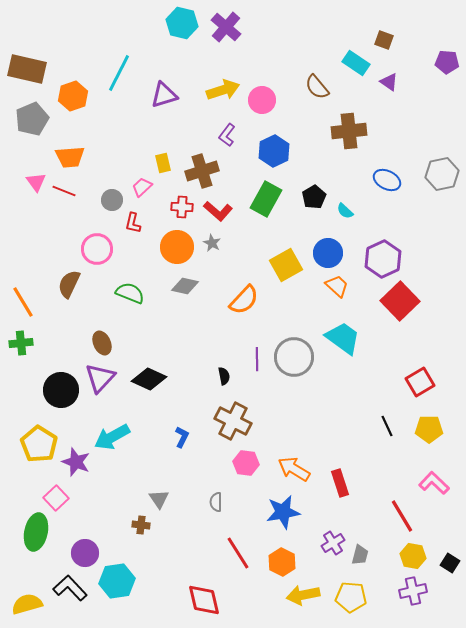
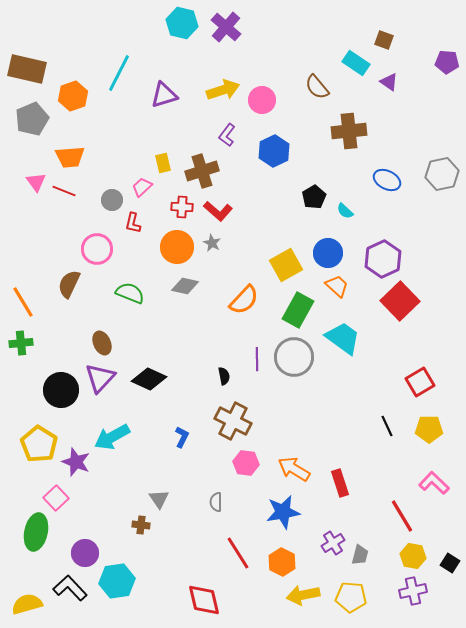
green rectangle at (266, 199): moved 32 px right, 111 px down
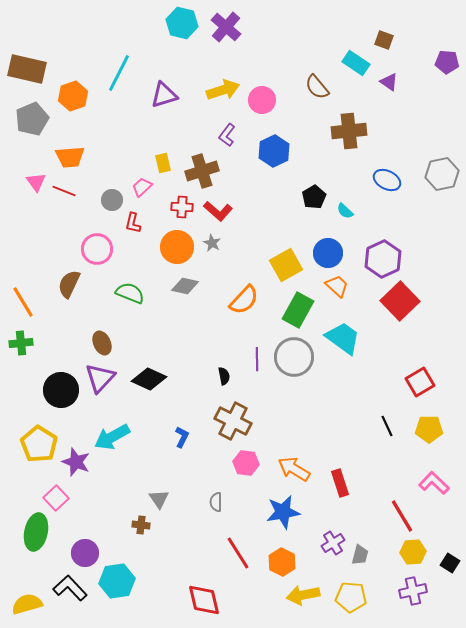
yellow hexagon at (413, 556): moved 4 px up; rotated 15 degrees counterclockwise
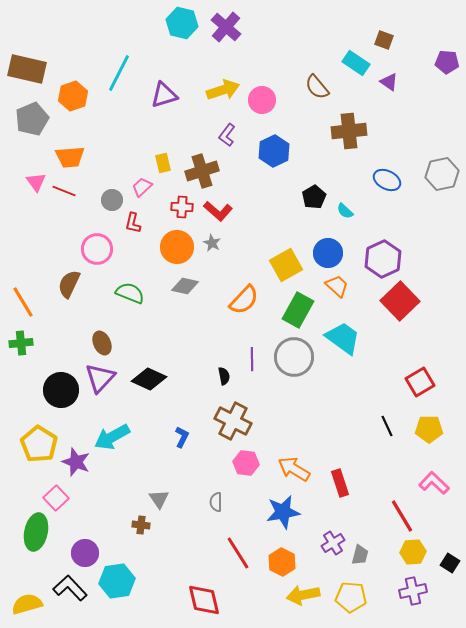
purple line at (257, 359): moved 5 px left
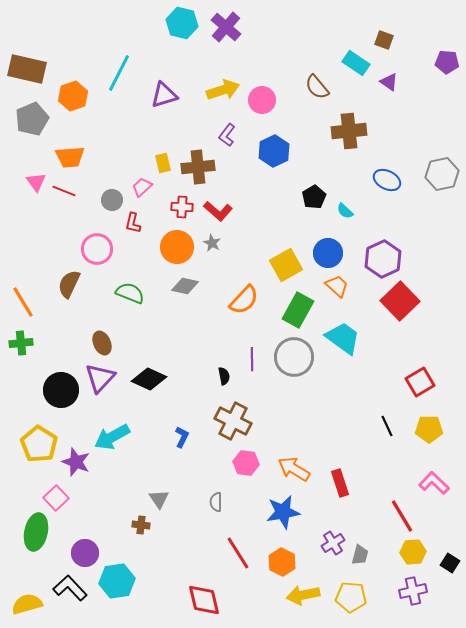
brown cross at (202, 171): moved 4 px left, 4 px up; rotated 12 degrees clockwise
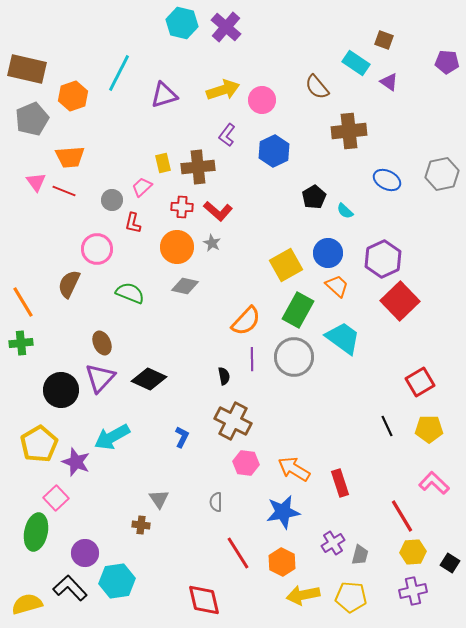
orange semicircle at (244, 300): moved 2 px right, 21 px down
yellow pentagon at (39, 444): rotated 9 degrees clockwise
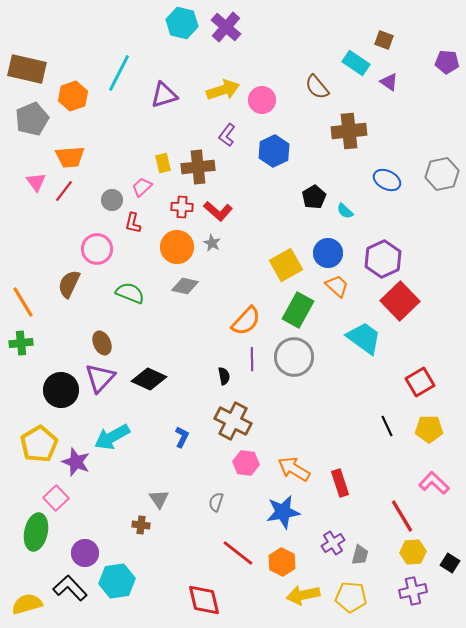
red line at (64, 191): rotated 75 degrees counterclockwise
cyan trapezoid at (343, 338): moved 21 px right
gray semicircle at (216, 502): rotated 18 degrees clockwise
red line at (238, 553): rotated 20 degrees counterclockwise
